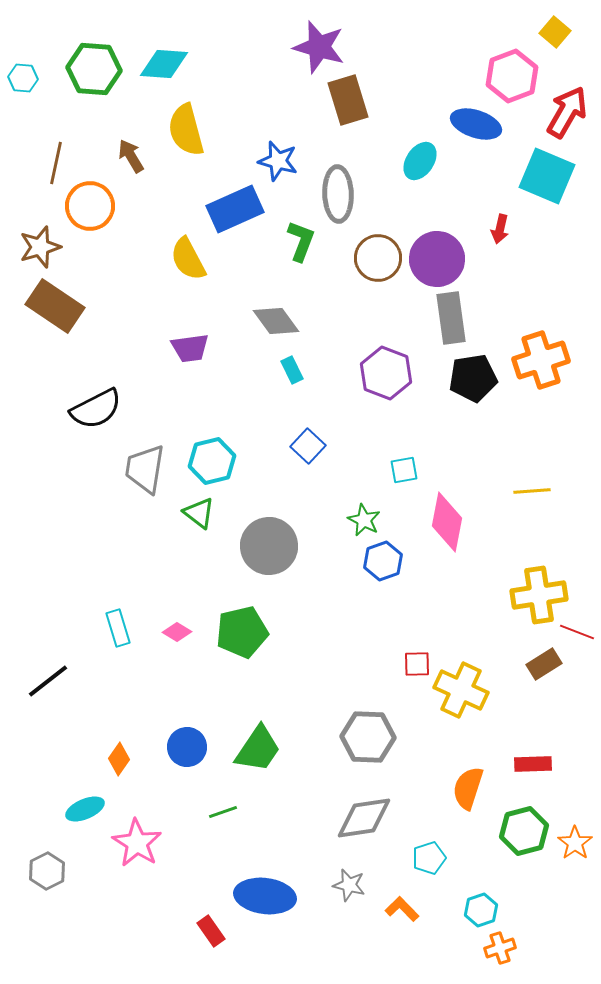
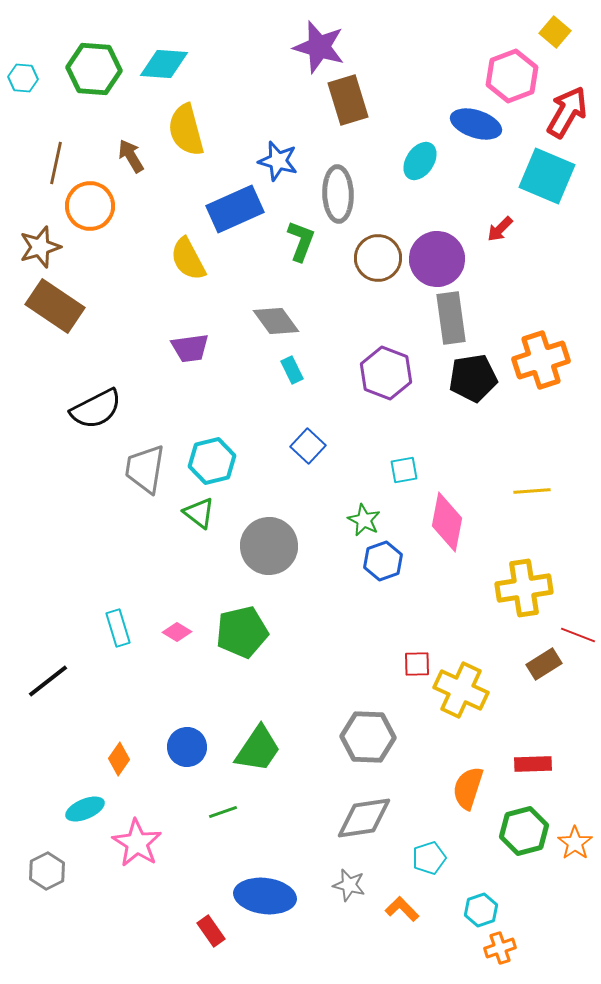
red arrow at (500, 229): rotated 32 degrees clockwise
yellow cross at (539, 595): moved 15 px left, 7 px up
red line at (577, 632): moved 1 px right, 3 px down
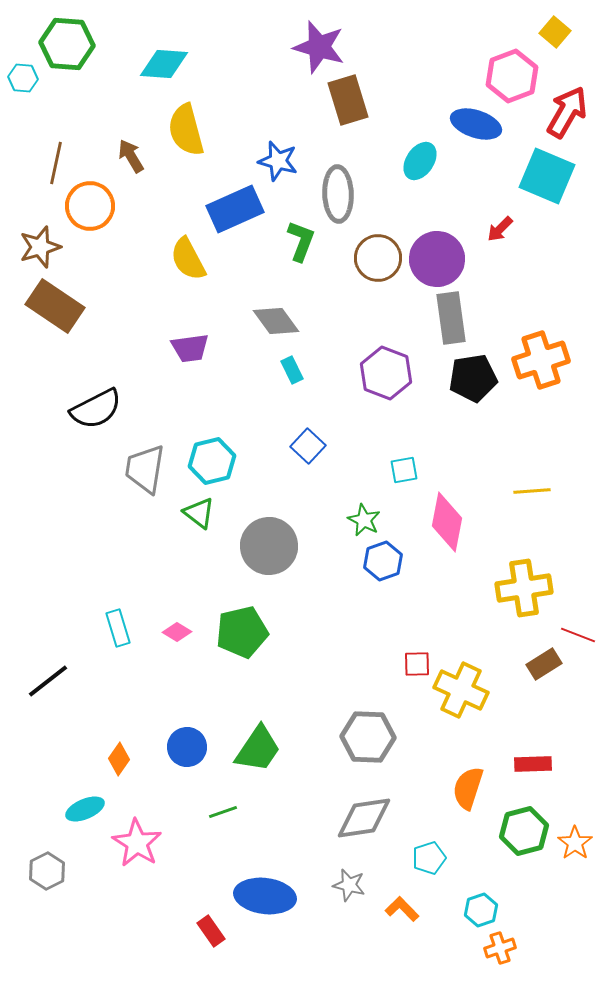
green hexagon at (94, 69): moved 27 px left, 25 px up
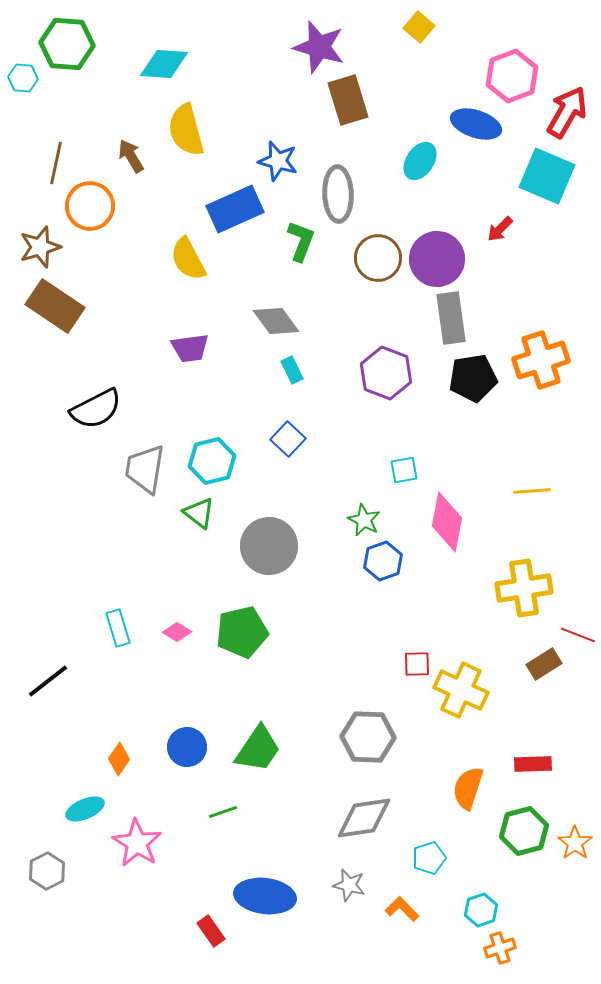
yellow square at (555, 32): moved 136 px left, 5 px up
blue square at (308, 446): moved 20 px left, 7 px up
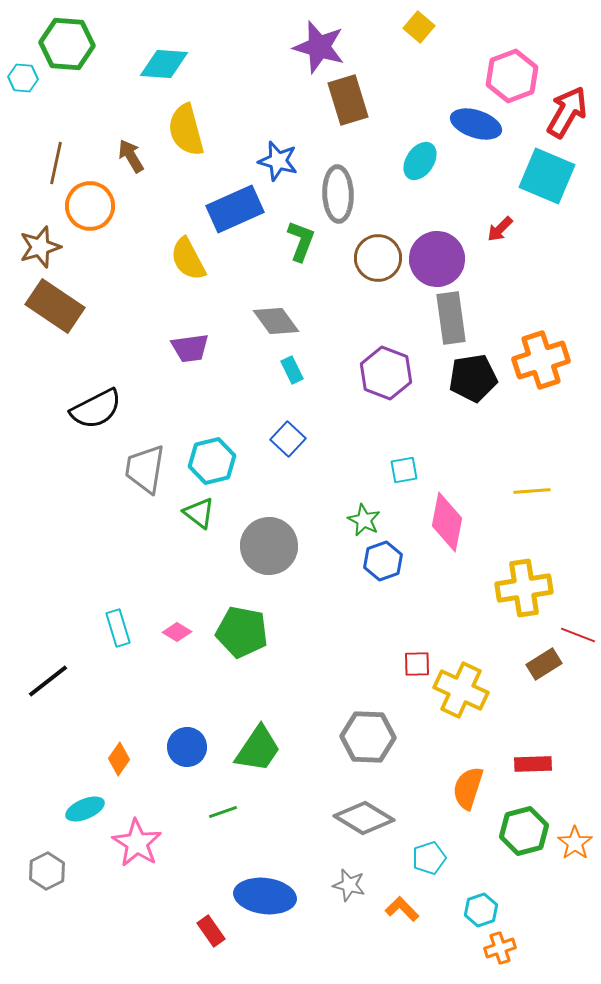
green pentagon at (242, 632): rotated 24 degrees clockwise
gray diamond at (364, 818): rotated 40 degrees clockwise
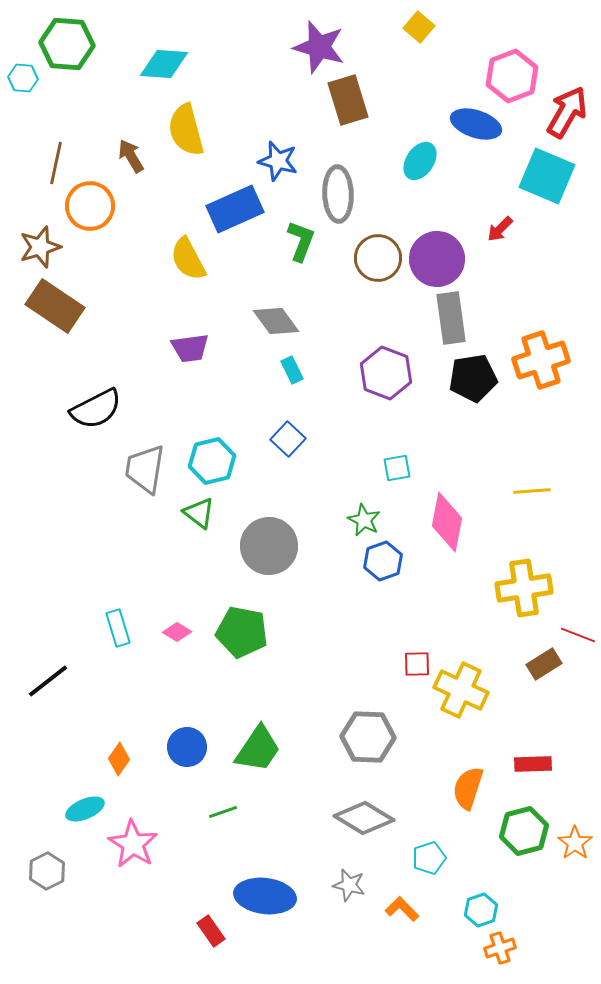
cyan square at (404, 470): moved 7 px left, 2 px up
pink star at (137, 843): moved 4 px left, 1 px down
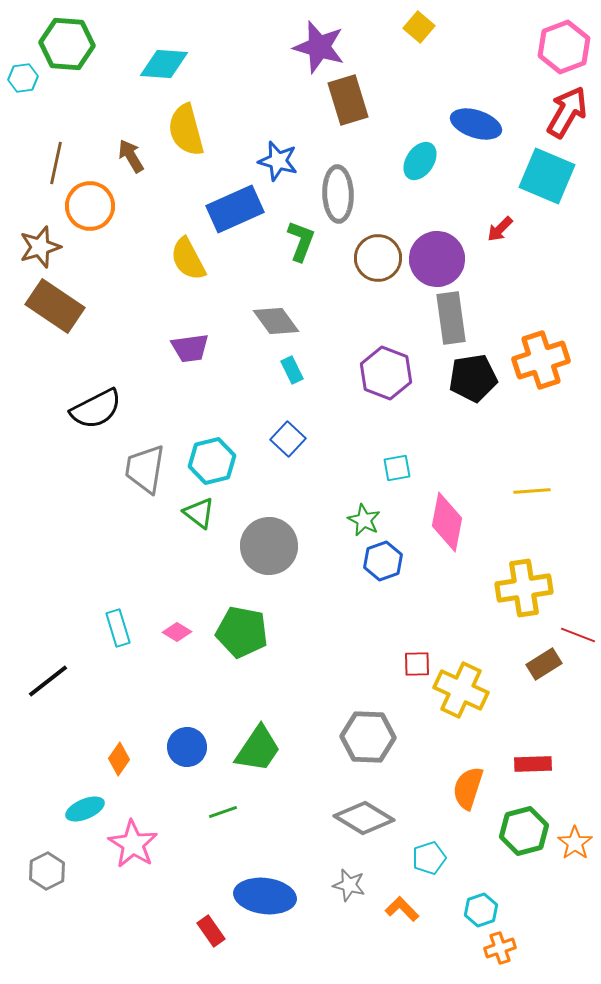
pink hexagon at (512, 76): moved 52 px right, 29 px up
cyan hexagon at (23, 78): rotated 12 degrees counterclockwise
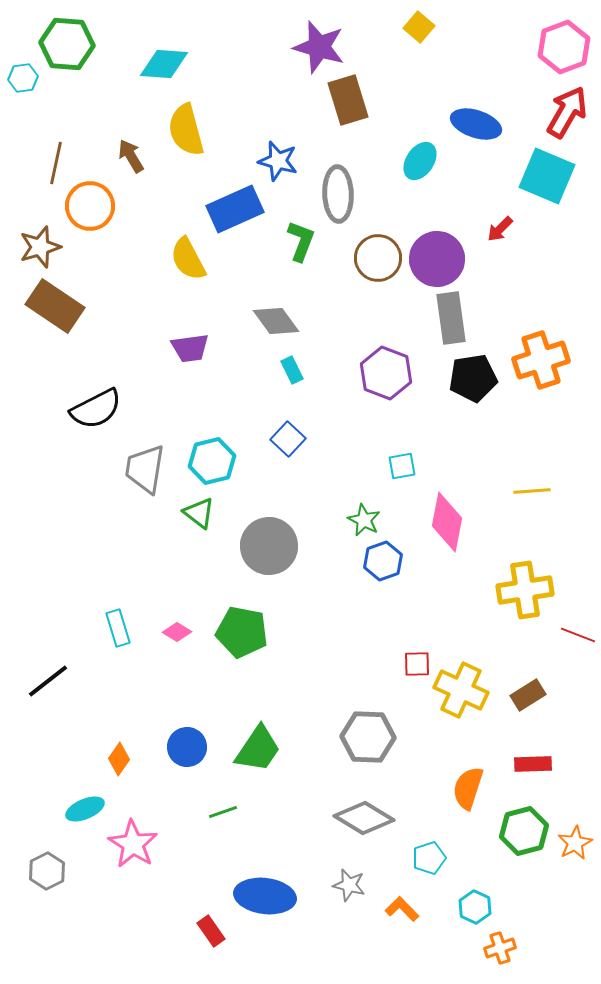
cyan square at (397, 468): moved 5 px right, 2 px up
yellow cross at (524, 588): moved 1 px right, 2 px down
brown rectangle at (544, 664): moved 16 px left, 31 px down
orange star at (575, 843): rotated 8 degrees clockwise
cyan hexagon at (481, 910): moved 6 px left, 3 px up; rotated 16 degrees counterclockwise
